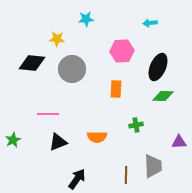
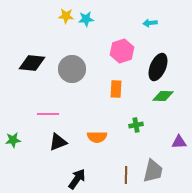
yellow star: moved 9 px right, 23 px up
pink hexagon: rotated 15 degrees counterclockwise
green star: rotated 21 degrees clockwise
gray trapezoid: moved 5 px down; rotated 15 degrees clockwise
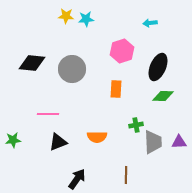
gray trapezoid: moved 29 px up; rotated 15 degrees counterclockwise
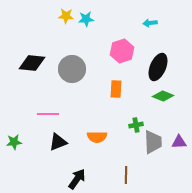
green diamond: rotated 20 degrees clockwise
green star: moved 1 px right, 2 px down
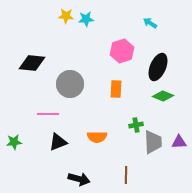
cyan arrow: rotated 40 degrees clockwise
gray circle: moved 2 px left, 15 px down
black arrow: moved 2 px right; rotated 70 degrees clockwise
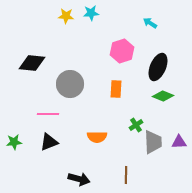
cyan star: moved 5 px right, 6 px up
green cross: rotated 24 degrees counterclockwise
black triangle: moved 9 px left
